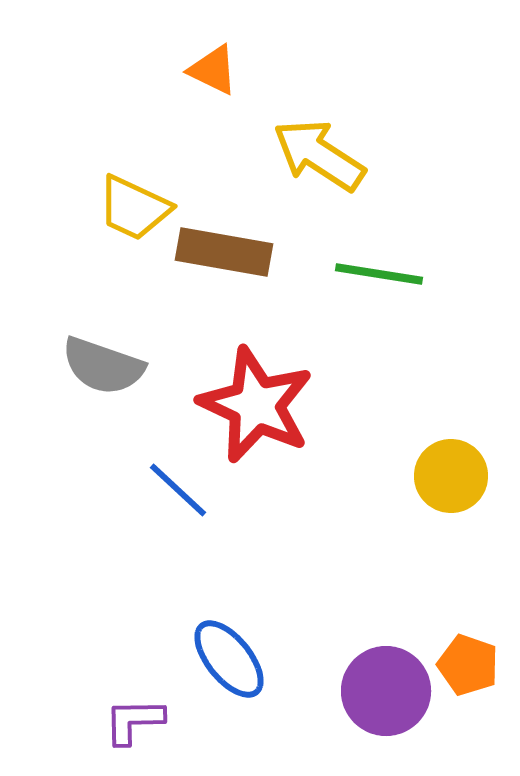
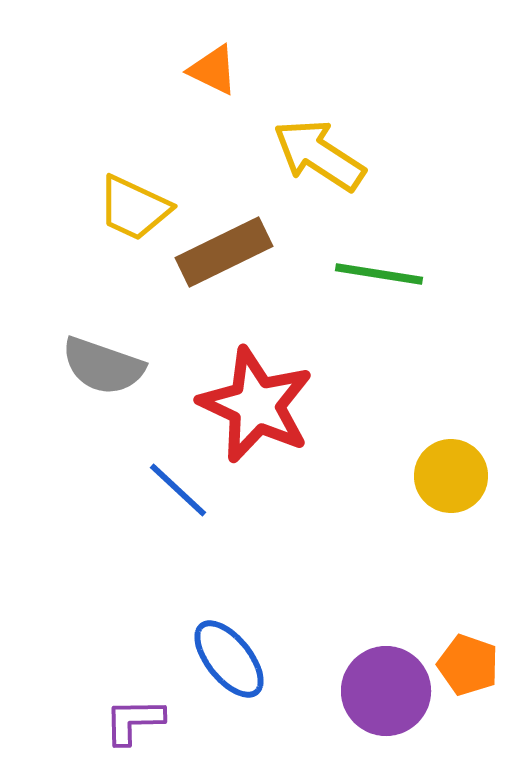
brown rectangle: rotated 36 degrees counterclockwise
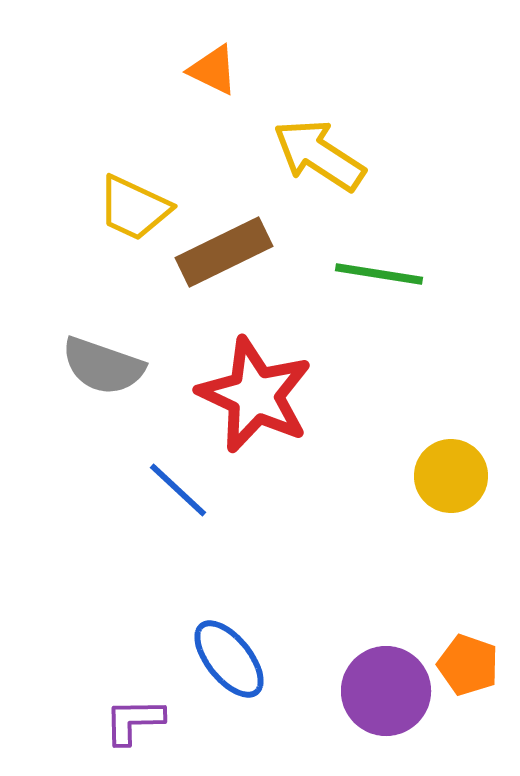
red star: moved 1 px left, 10 px up
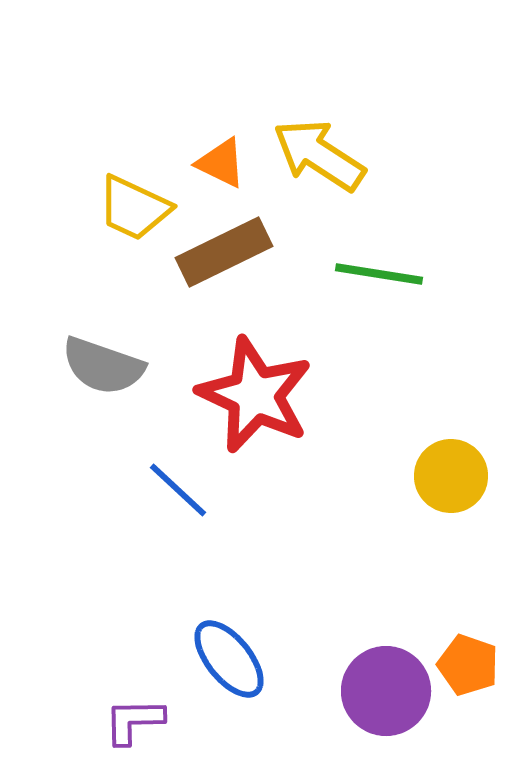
orange triangle: moved 8 px right, 93 px down
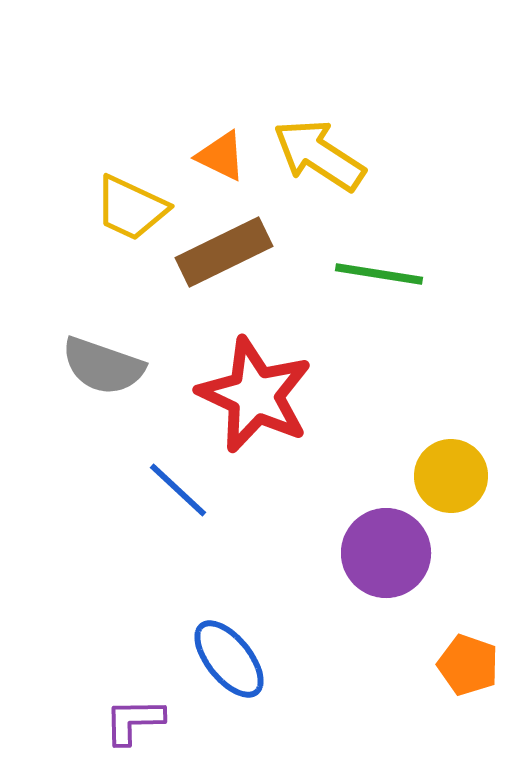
orange triangle: moved 7 px up
yellow trapezoid: moved 3 px left
purple circle: moved 138 px up
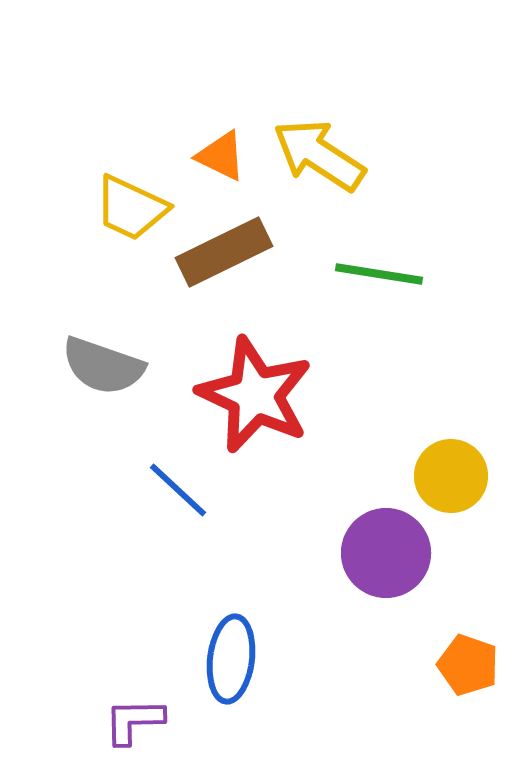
blue ellipse: moved 2 px right; rotated 46 degrees clockwise
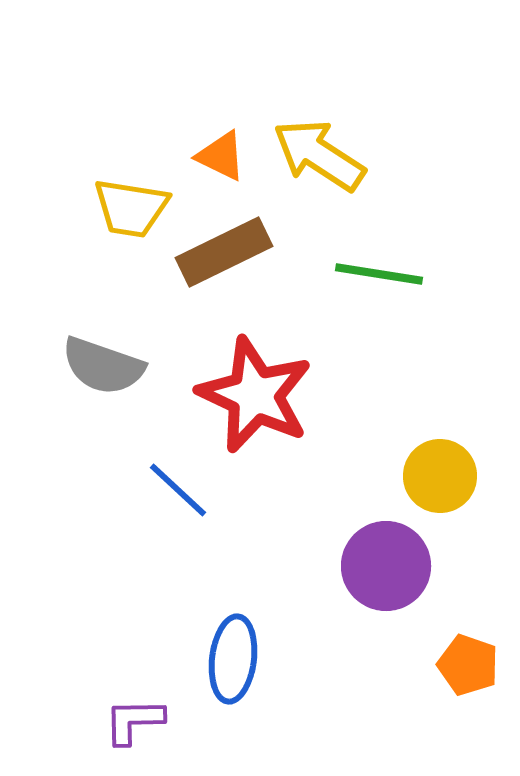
yellow trapezoid: rotated 16 degrees counterclockwise
yellow circle: moved 11 px left
purple circle: moved 13 px down
blue ellipse: moved 2 px right
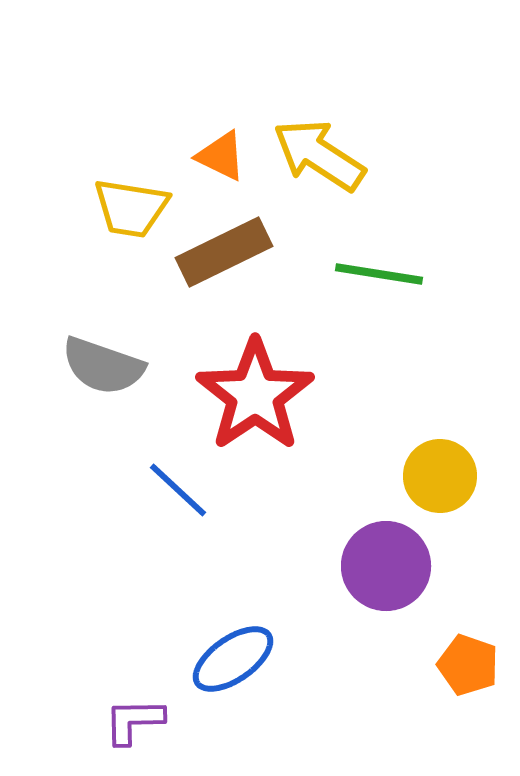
red star: rotated 13 degrees clockwise
blue ellipse: rotated 48 degrees clockwise
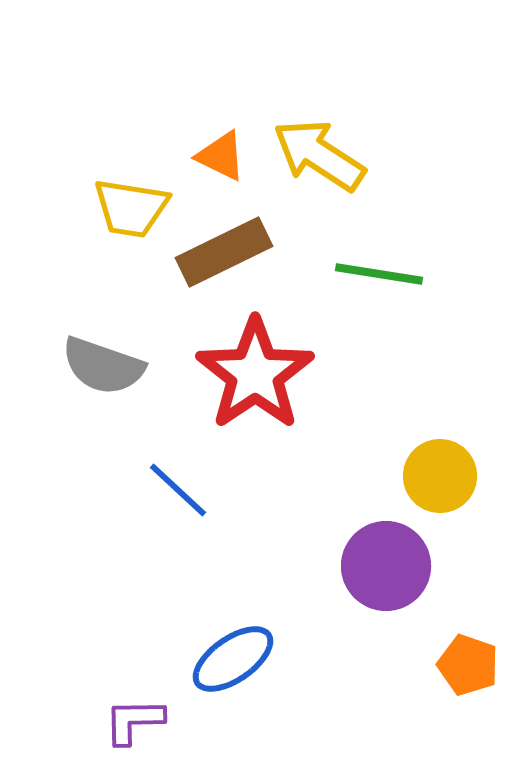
red star: moved 21 px up
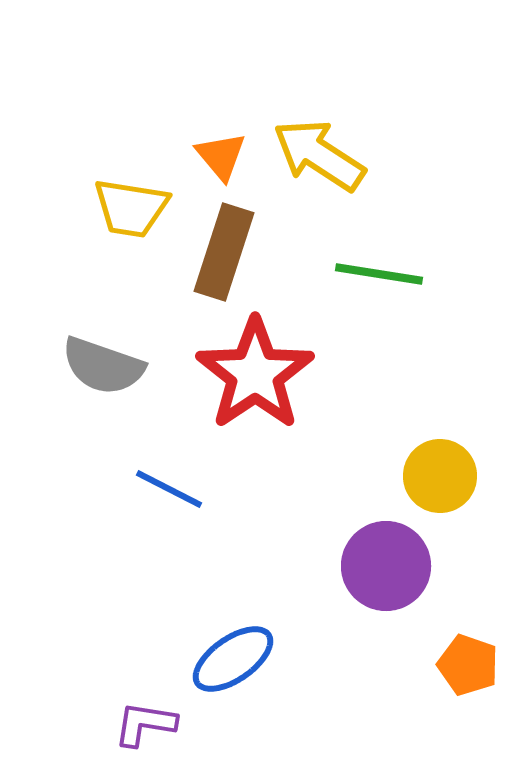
orange triangle: rotated 24 degrees clockwise
brown rectangle: rotated 46 degrees counterclockwise
blue line: moved 9 px left, 1 px up; rotated 16 degrees counterclockwise
purple L-shape: moved 11 px right, 3 px down; rotated 10 degrees clockwise
